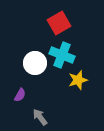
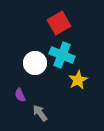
yellow star: rotated 12 degrees counterclockwise
purple semicircle: rotated 128 degrees clockwise
gray arrow: moved 4 px up
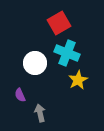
cyan cross: moved 5 px right, 2 px up
gray arrow: rotated 24 degrees clockwise
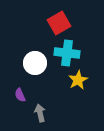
cyan cross: rotated 15 degrees counterclockwise
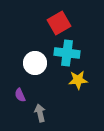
yellow star: rotated 24 degrees clockwise
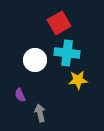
white circle: moved 3 px up
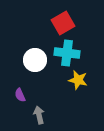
red square: moved 4 px right
yellow star: rotated 18 degrees clockwise
gray arrow: moved 1 px left, 2 px down
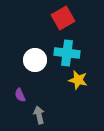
red square: moved 5 px up
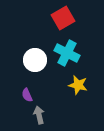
cyan cross: rotated 20 degrees clockwise
yellow star: moved 5 px down
purple semicircle: moved 7 px right
